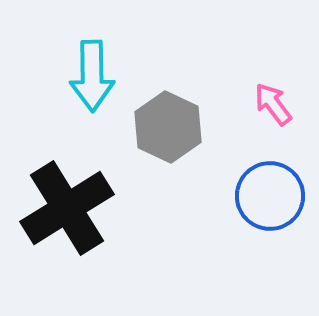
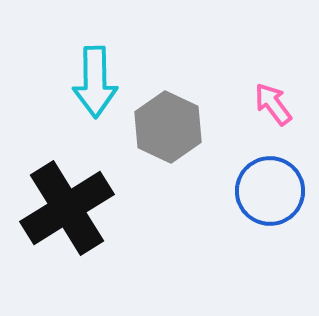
cyan arrow: moved 3 px right, 6 px down
blue circle: moved 5 px up
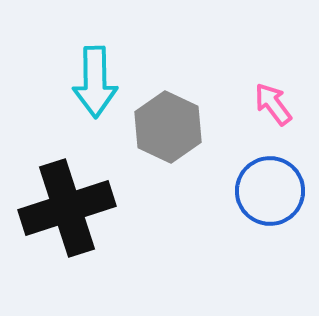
black cross: rotated 14 degrees clockwise
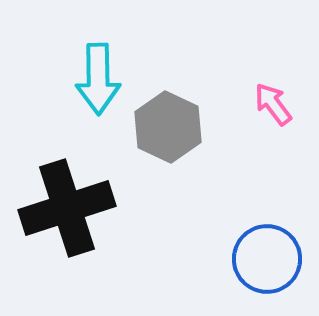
cyan arrow: moved 3 px right, 3 px up
blue circle: moved 3 px left, 68 px down
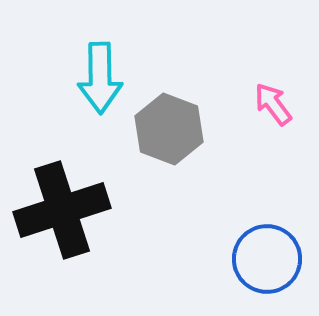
cyan arrow: moved 2 px right, 1 px up
gray hexagon: moved 1 px right, 2 px down; rotated 4 degrees counterclockwise
black cross: moved 5 px left, 2 px down
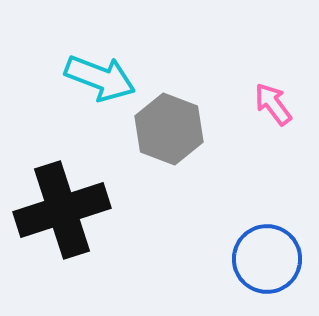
cyan arrow: rotated 68 degrees counterclockwise
